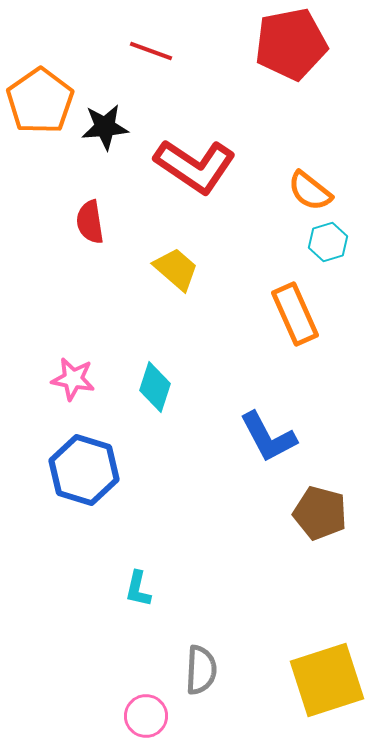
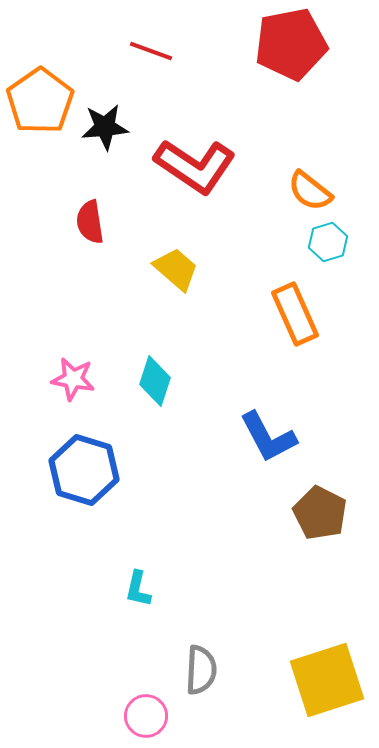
cyan diamond: moved 6 px up
brown pentagon: rotated 12 degrees clockwise
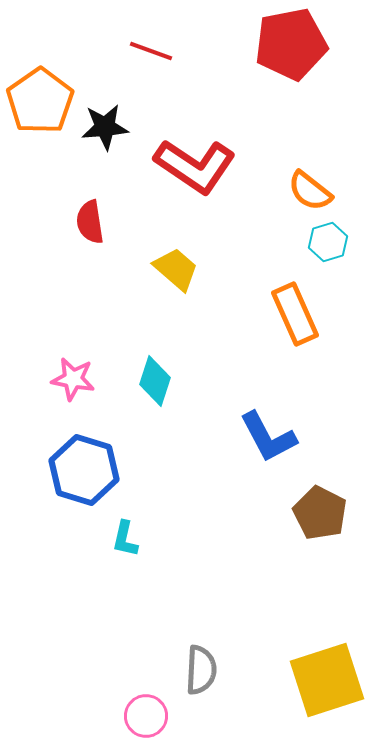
cyan L-shape: moved 13 px left, 50 px up
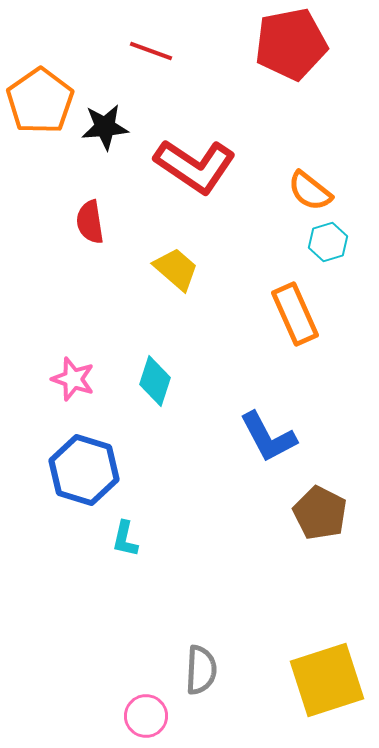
pink star: rotated 9 degrees clockwise
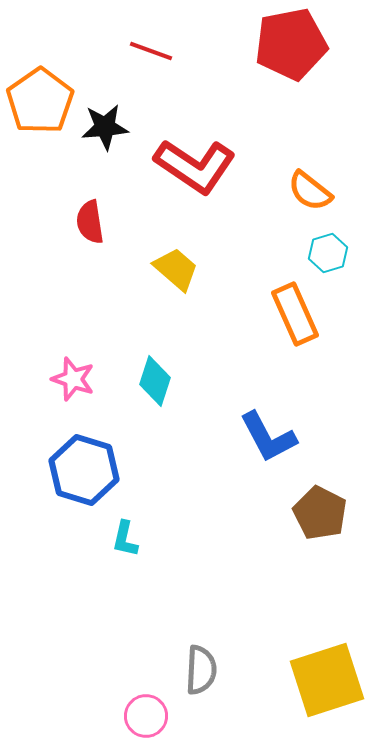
cyan hexagon: moved 11 px down
